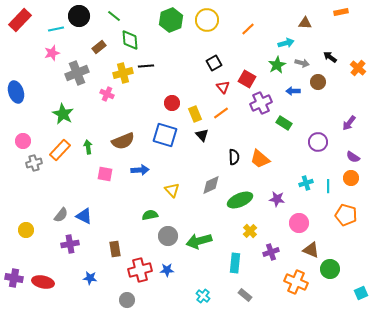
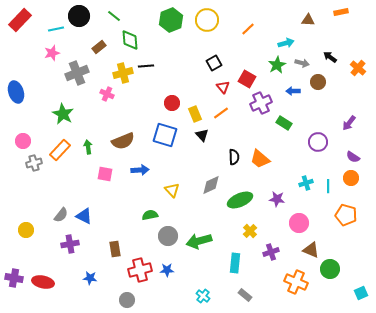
brown triangle at (305, 23): moved 3 px right, 3 px up
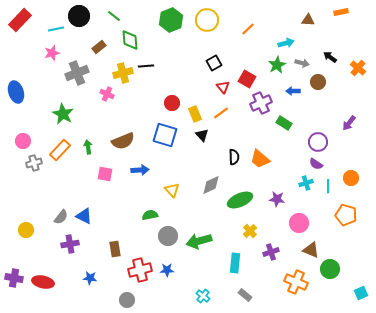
purple semicircle at (353, 157): moved 37 px left, 7 px down
gray semicircle at (61, 215): moved 2 px down
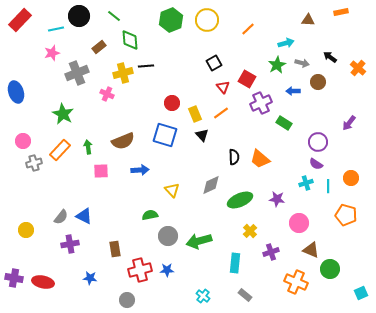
pink square at (105, 174): moved 4 px left, 3 px up; rotated 14 degrees counterclockwise
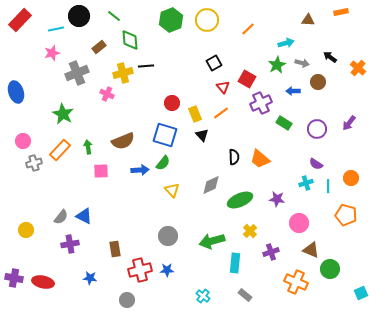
purple circle at (318, 142): moved 1 px left, 13 px up
green semicircle at (150, 215): moved 13 px right, 52 px up; rotated 140 degrees clockwise
green arrow at (199, 241): moved 13 px right
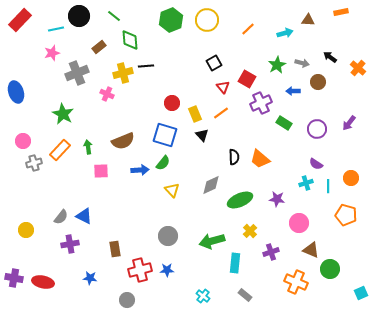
cyan arrow at (286, 43): moved 1 px left, 10 px up
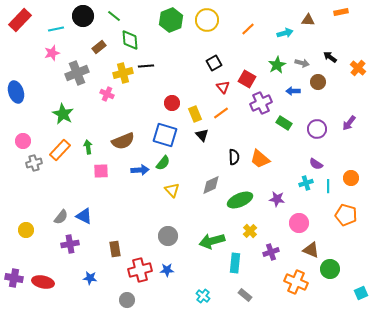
black circle at (79, 16): moved 4 px right
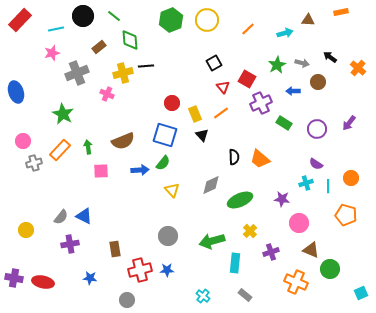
purple star at (277, 199): moved 5 px right
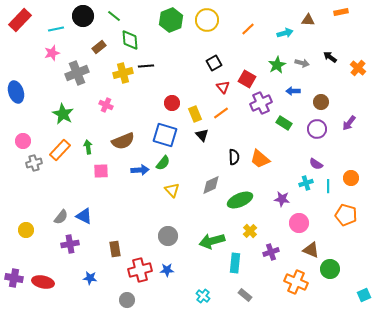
brown circle at (318, 82): moved 3 px right, 20 px down
pink cross at (107, 94): moved 1 px left, 11 px down
cyan square at (361, 293): moved 3 px right, 2 px down
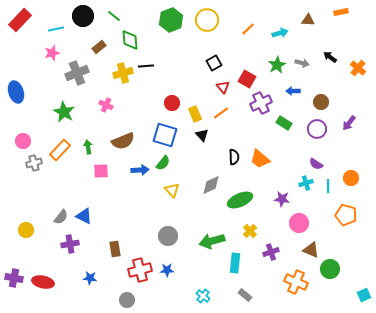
cyan arrow at (285, 33): moved 5 px left
green star at (63, 114): moved 1 px right, 2 px up
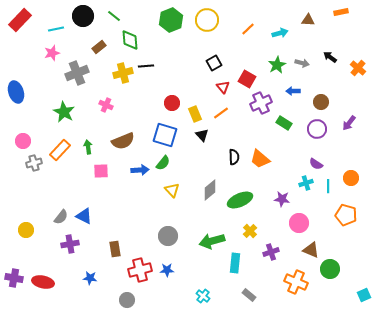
gray diamond at (211, 185): moved 1 px left, 5 px down; rotated 15 degrees counterclockwise
gray rectangle at (245, 295): moved 4 px right
